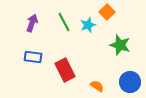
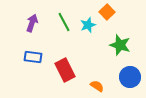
blue circle: moved 5 px up
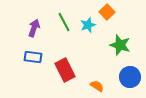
purple arrow: moved 2 px right, 5 px down
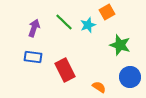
orange square: rotated 14 degrees clockwise
green line: rotated 18 degrees counterclockwise
orange semicircle: moved 2 px right, 1 px down
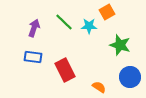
cyan star: moved 1 px right, 1 px down; rotated 21 degrees clockwise
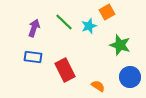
cyan star: rotated 21 degrees counterclockwise
orange semicircle: moved 1 px left, 1 px up
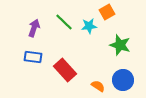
cyan star: rotated 14 degrees clockwise
red rectangle: rotated 15 degrees counterclockwise
blue circle: moved 7 px left, 3 px down
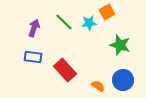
cyan star: moved 3 px up
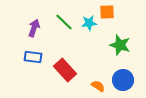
orange square: rotated 28 degrees clockwise
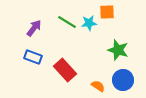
green line: moved 3 px right; rotated 12 degrees counterclockwise
purple arrow: rotated 18 degrees clockwise
green star: moved 2 px left, 5 px down
blue rectangle: rotated 12 degrees clockwise
